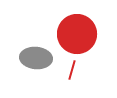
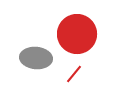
red line: moved 2 px right, 4 px down; rotated 24 degrees clockwise
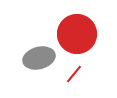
gray ellipse: moved 3 px right; rotated 20 degrees counterclockwise
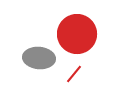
gray ellipse: rotated 20 degrees clockwise
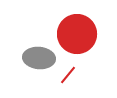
red line: moved 6 px left, 1 px down
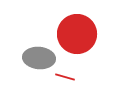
red line: moved 3 px left, 2 px down; rotated 66 degrees clockwise
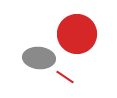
red line: rotated 18 degrees clockwise
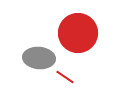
red circle: moved 1 px right, 1 px up
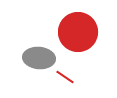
red circle: moved 1 px up
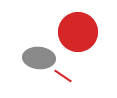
red line: moved 2 px left, 1 px up
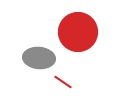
red line: moved 6 px down
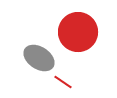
gray ellipse: rotated 28 degrees clockwise
